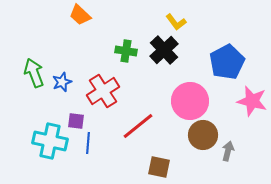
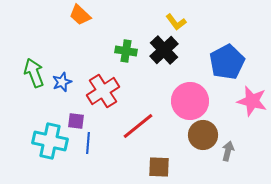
brown square: rotated 10 degrees counterclockwise
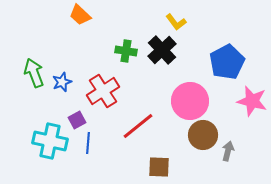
black cross: moved 2 px left
purple square: moved 1 px right, 1 px up; rotated 36 degrees counterclockwise
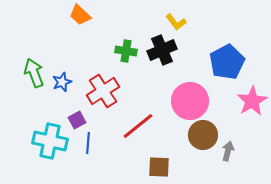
black cross: rotated 20 degrees clockwise
pink star: rotated 28 degrees clockwise
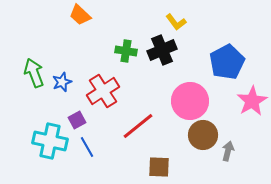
blue line: moved 1 px left, 4 px down; rotated 35 degrees counterclockwise
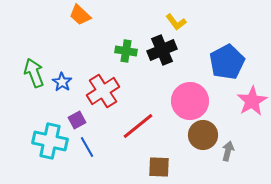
blue star: rotated 18 degrees counterclockwise
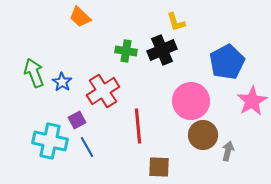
orange trapezoid: moved 2 px down
yellow L-shape: rotated 20 degrees clockwise
pink circle: moved 1 px right
red line: rotated 56 degrees counterclockwise
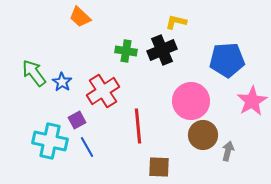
yellow L-shape: rotated 120 degrees clockwise
blue pentagon: moved 2 px up; rotated 24 degrees clockwise
green arrow: rotated 16 degrees counterclockwise
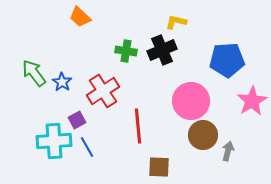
cyan cross: moved 4 px right; rotated 16 degrees counterclockwise
